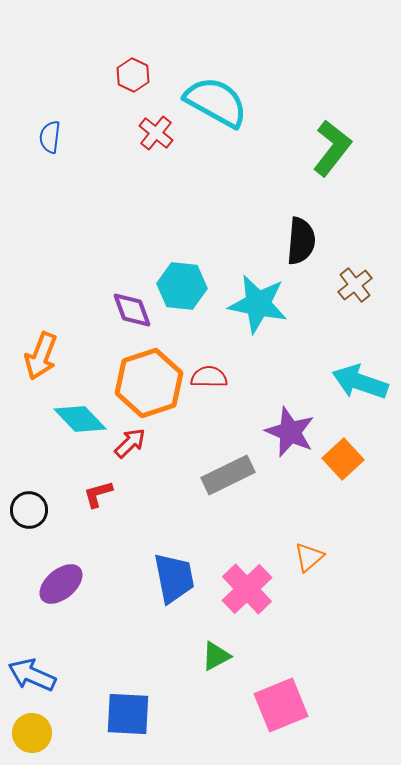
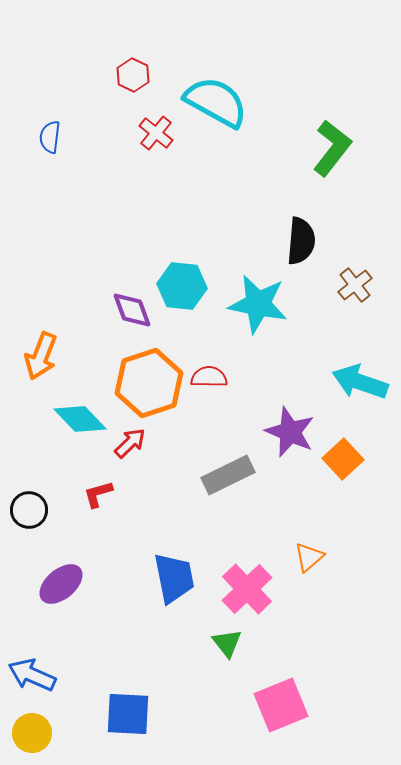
green triangle: moved 11 px right, 13 px up; rotated 40 degrees counterclockwise
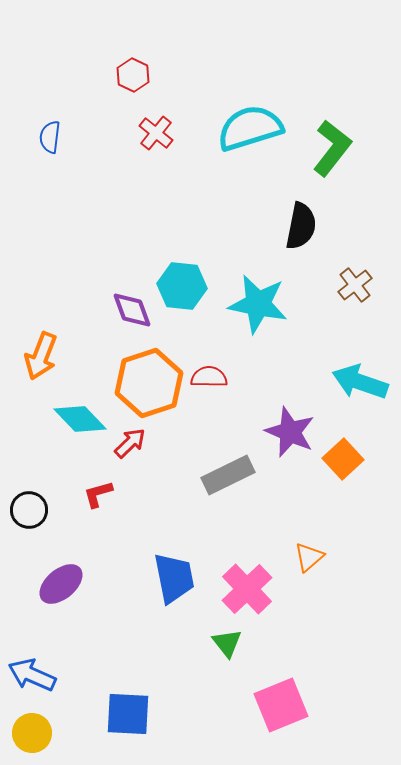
cyan semicircle: moved 34 px right, 26 px down; rotated 46 degrees counterclockwise
black semicircle: moved 15 px up; rotated 6 degrees clockwise
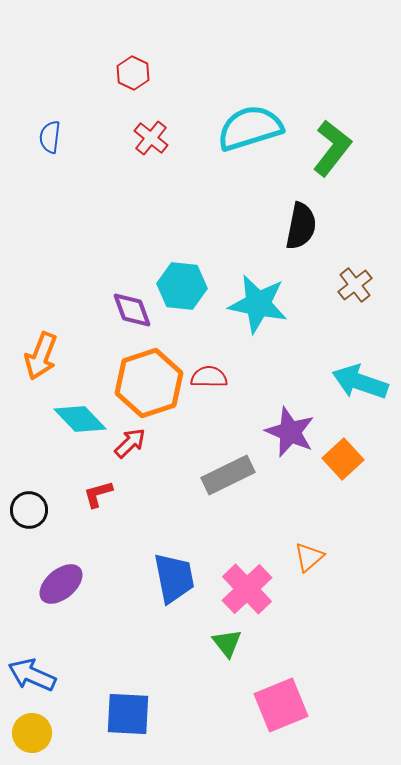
red hexagon: moved 2 px up
red cross: moved 5 px left, 5 px down
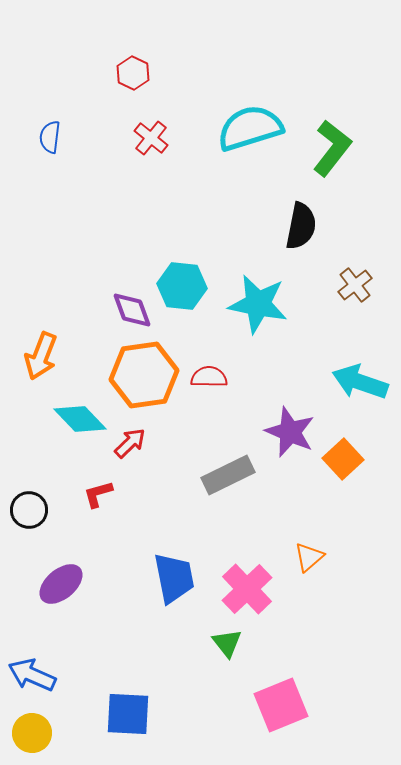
orange hexagon: moved 5 px left, 8 px up; rotated 10 degrees clockwise
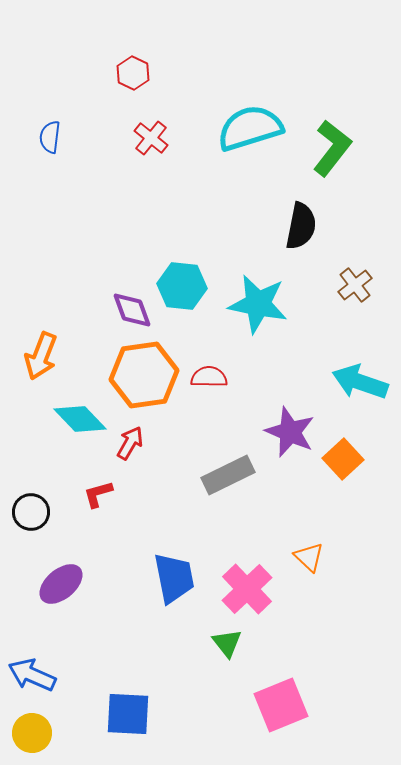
red arrow: rotated 16 degrees counterclockwise
black circle: moved 2 px right, 2 px down
orange triangle: rotated 36 degrees counterclockwise
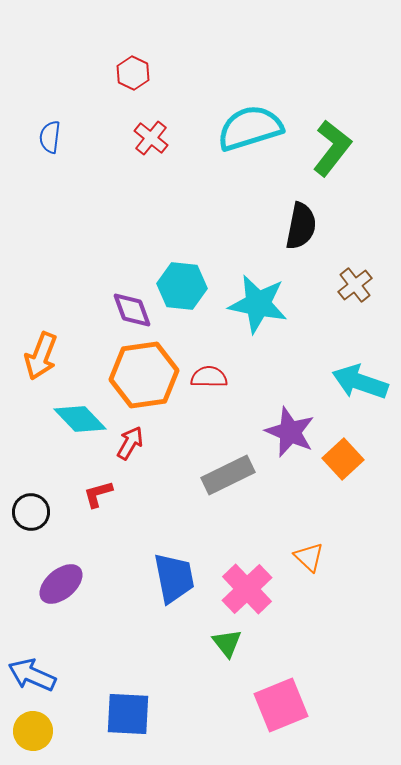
yellow circle: moved 1 px right, 2 px up
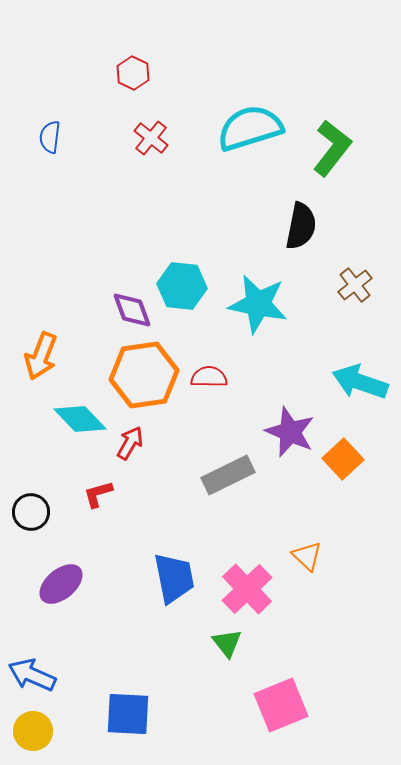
orange triangle: moved 2 px left, 1 px up
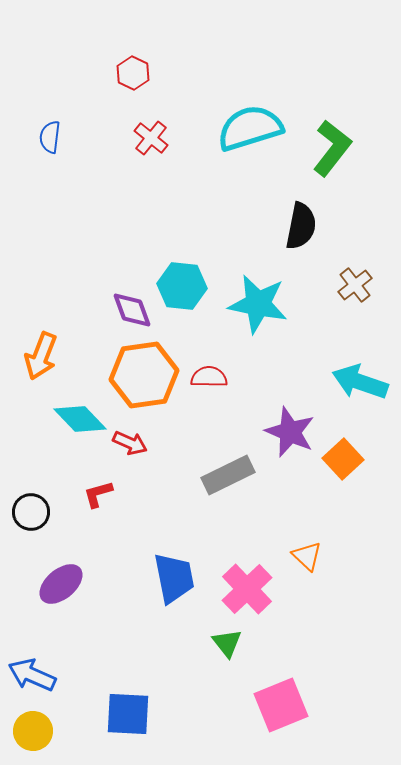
red arrow: rotated 84 degrees clockwise
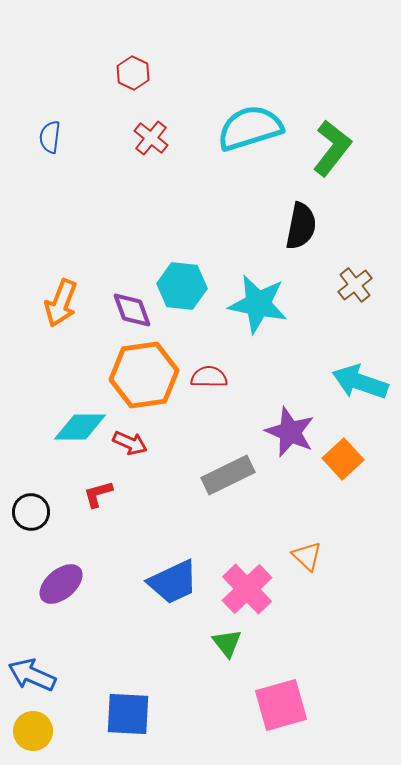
orange arrow: moved 20 px right, 53 px up
cyan diamond: moved 8 px down; rotated 46 degrees counterclockwise
blue trapezoid: moved 1 px left, 4 px down; rotated 76 degrees clockwise
pink square: rotated 6 degrees clockwise
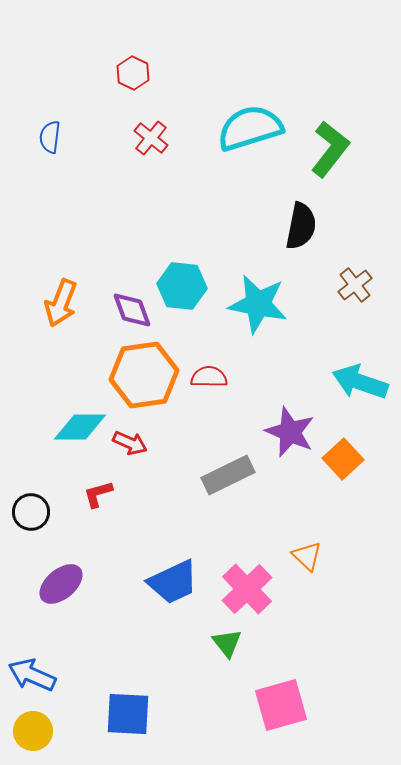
green L-shape: moved 2 px left, 1 px down
